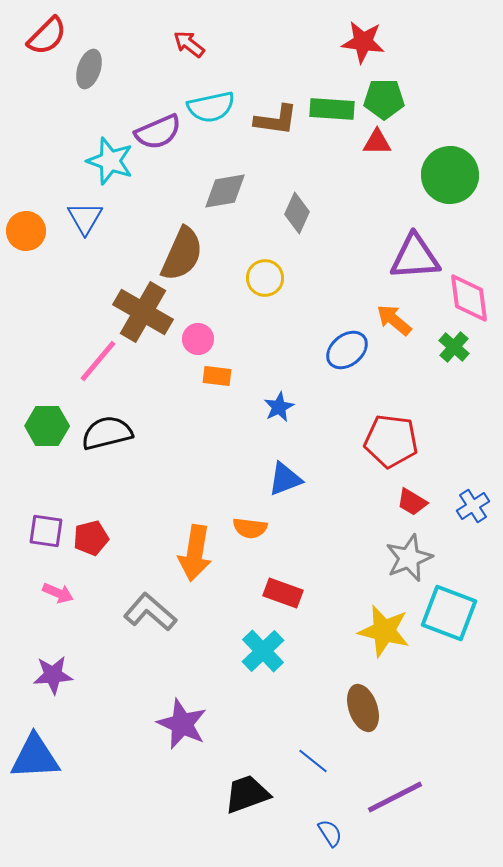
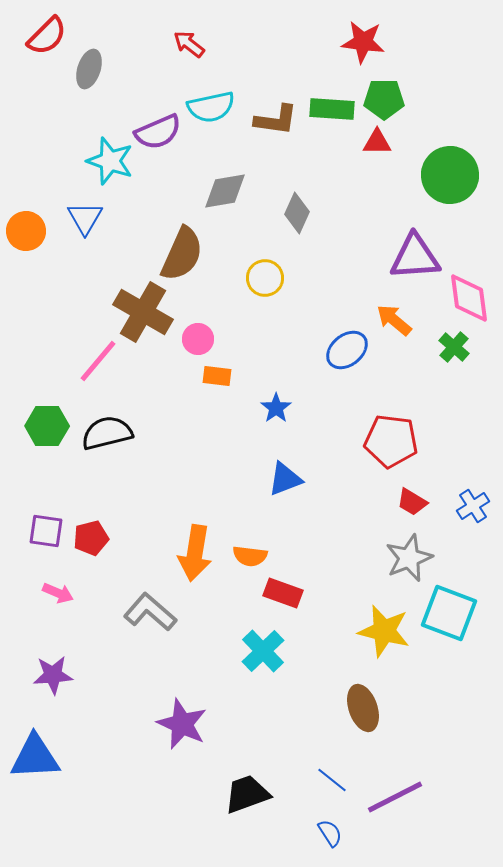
blue star at (279, 407): moved 3 px left, 1 px down; rotated 8 degrees counterclockwise
orange semicircle at (250, 528): moved 28 px down
blue line at (313, 761): moved 19 px right, 19 px down
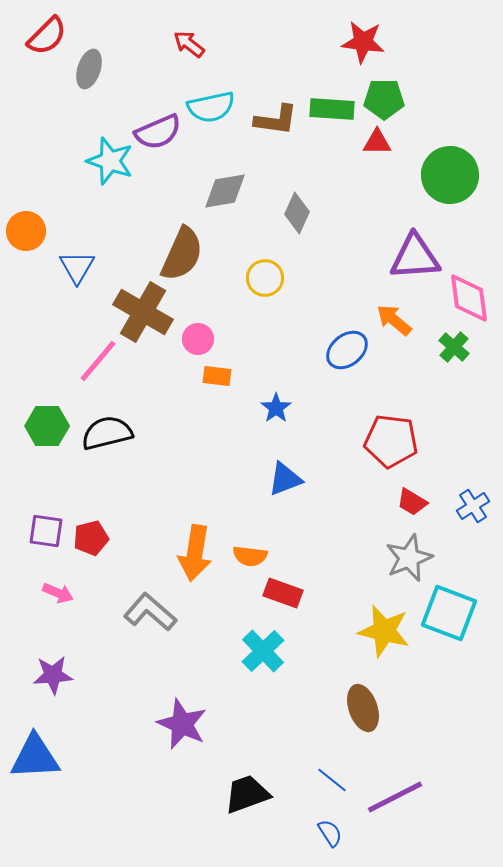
blue triangle at (85, 218): moved 8 px left, 49 px down
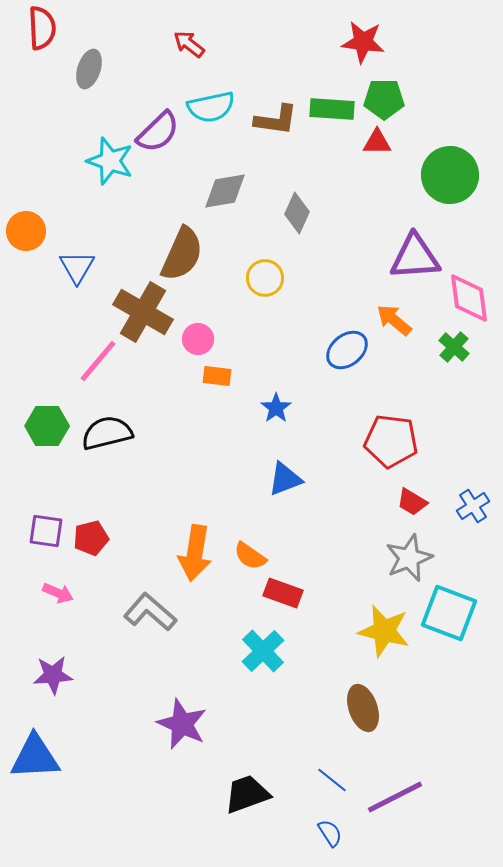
red semicircle at (47, 36): moved 5 px left, 8 px up; rotated 48 degrees counterclockwise
purple semicircle at (158, 132): rotated 21 degrees counterclockwise
orange semicircle at (250, 556): rotated 28 degrees clockwise
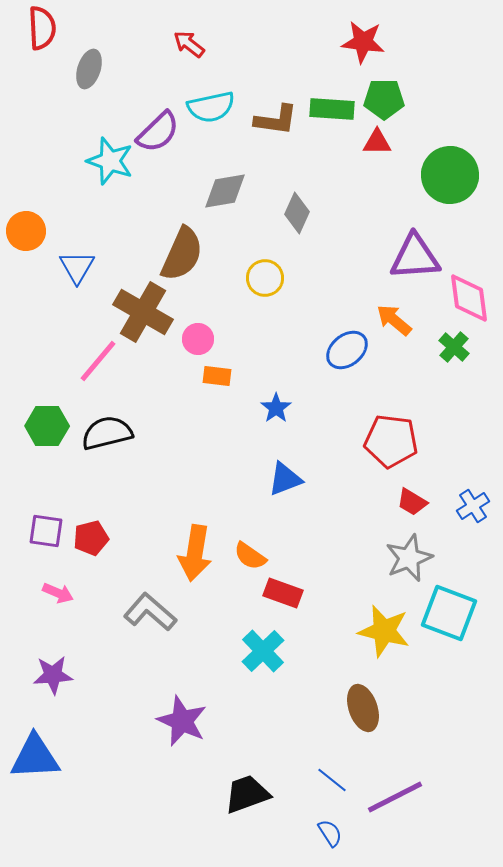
purple star at (182, 724): moved 3 px up
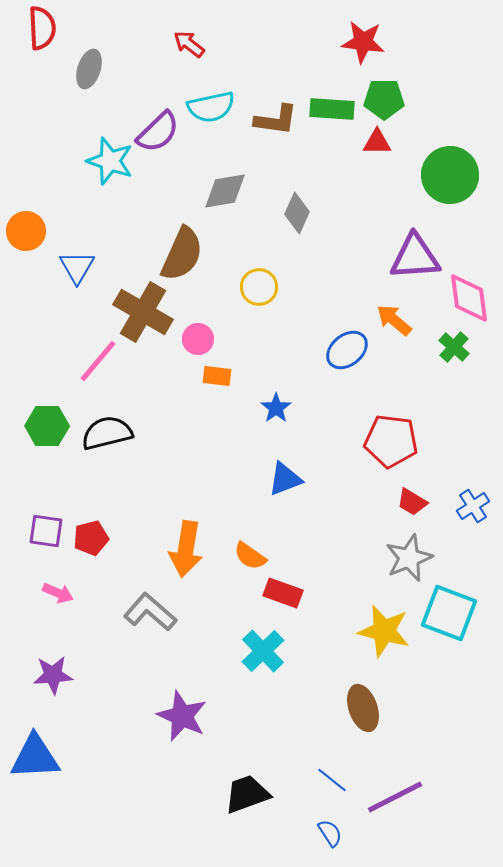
yellow circle at (265, 278): moved 6 px left, 9 px down
orange arrow at (195, 553): moved 9 px left, 4 px up
purple star at (182, 721): moved 5 px up
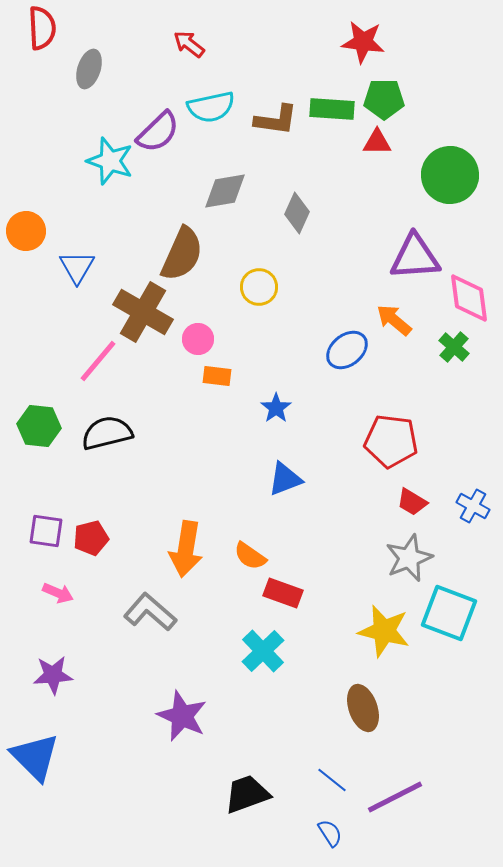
green hexagon at (47, 426): moved 8 px left; rotated 6 degrees clockwise
blue cross at (473, 506): rotated 28 degrees counterclockwise
blue triangle at (35, 757): rotated 48 degrees clockwise
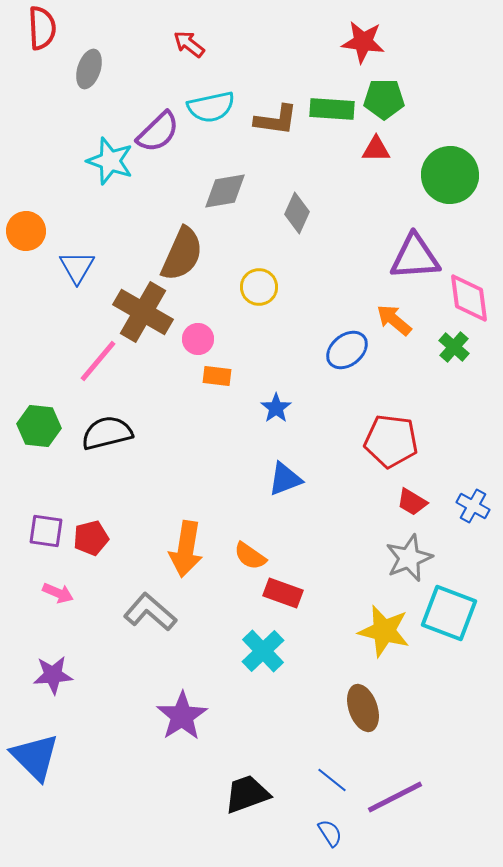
red triangle at (377, 142): moved 1 px left, 7 px down
purple star at (182, 716): rotated 15 degrees clockwise
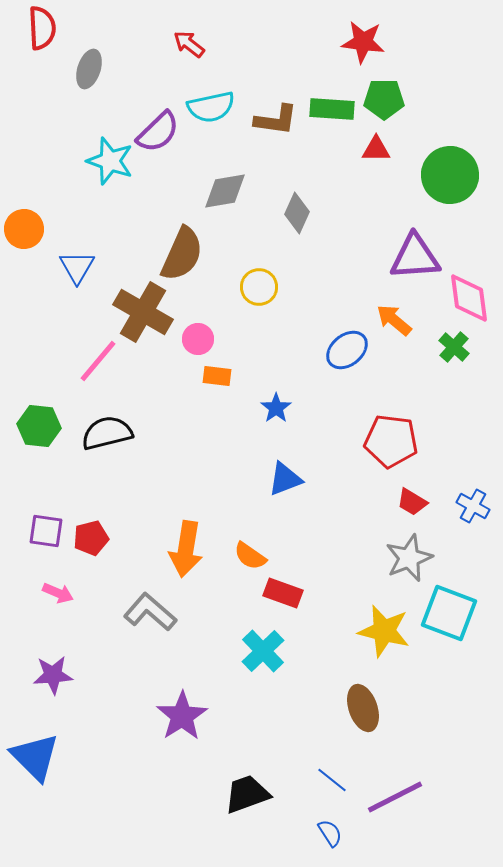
orange circle at (26, 231): moved 2 px left, 2 px up
